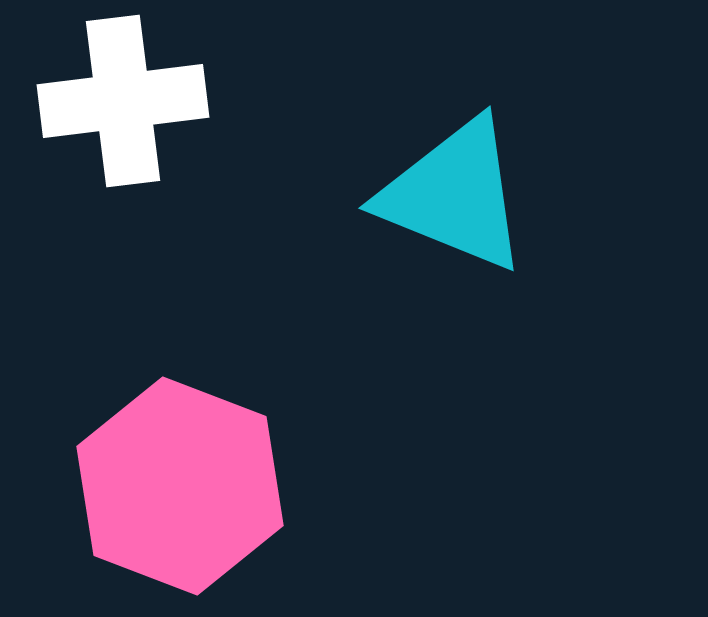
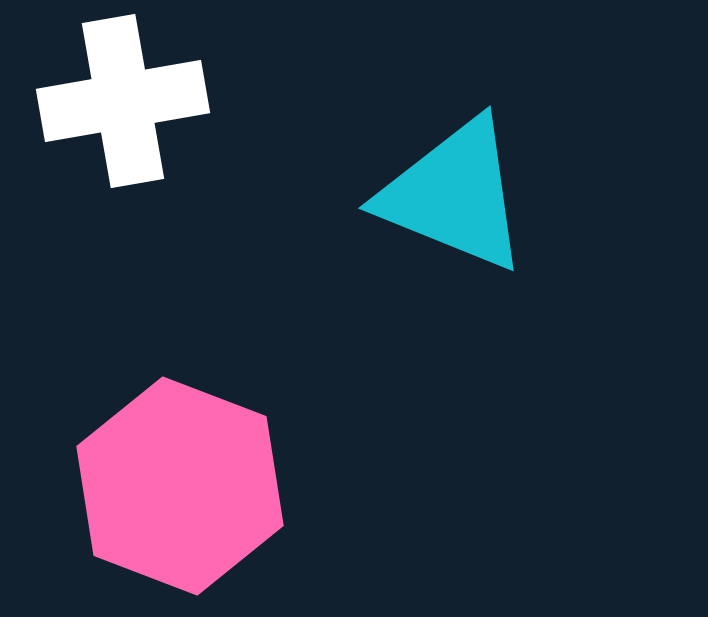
white cross: rotated 3 degrees counterclockwise
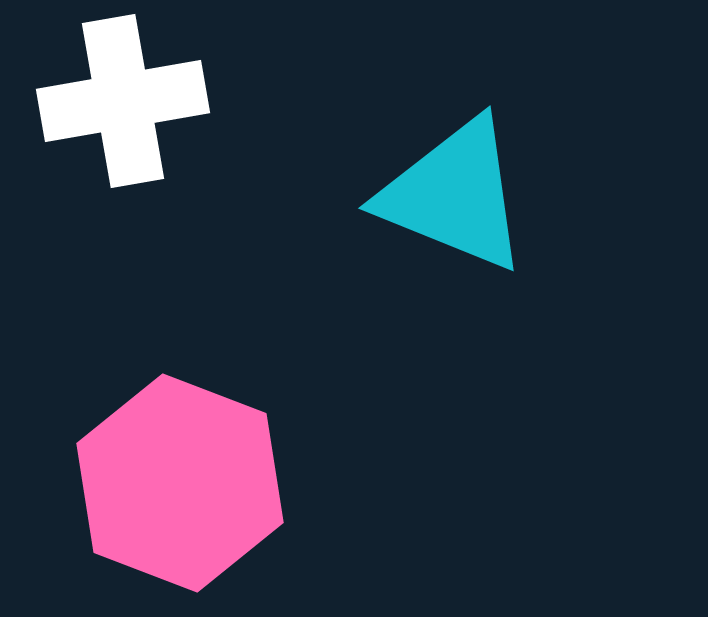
pink hexagon: moved 3 px up
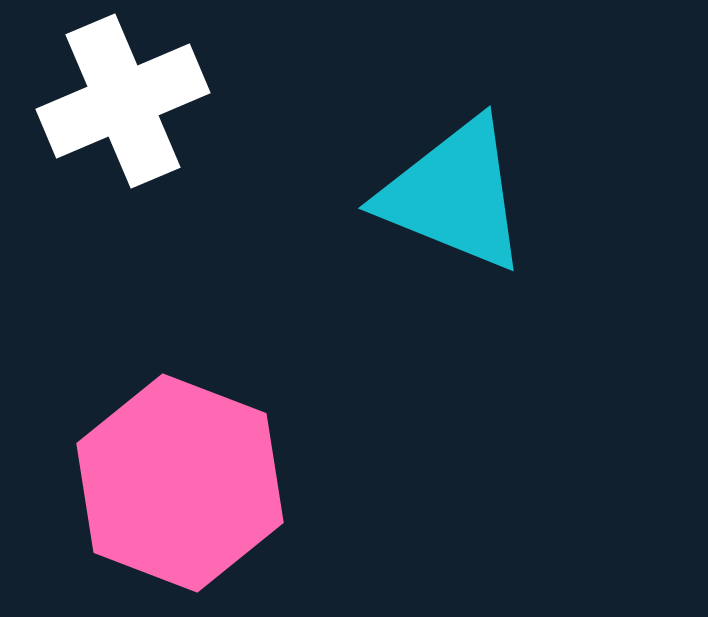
white cross: rotated 13 degrees counterclockwise
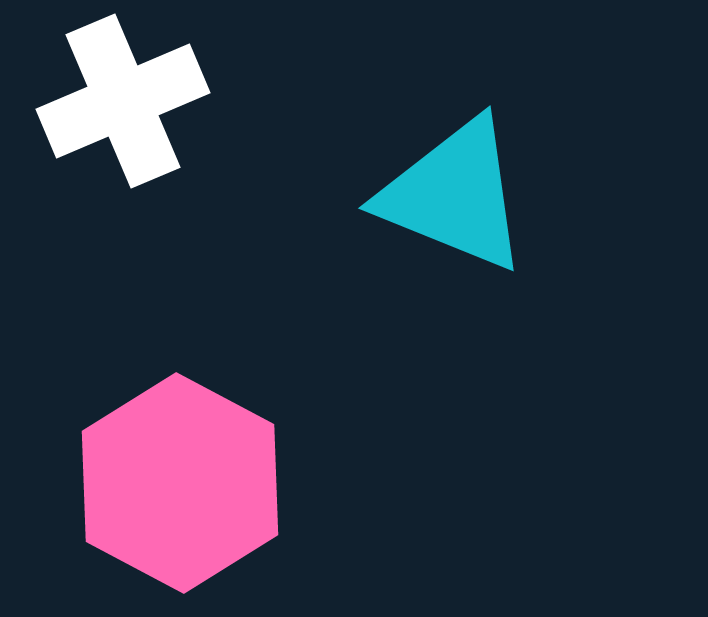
pink hexagon: rotated 7 degrees clockwise
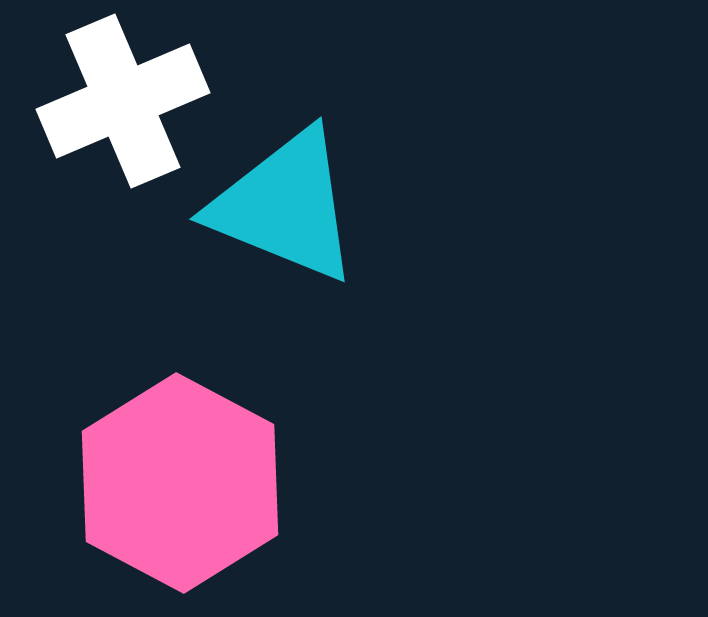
cyan triangle: moved 169 px left, 11 px down
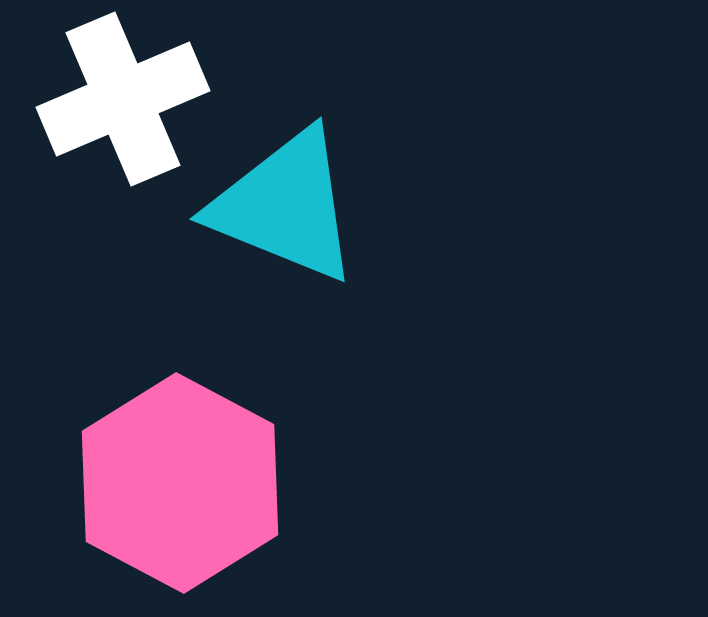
white cross: moved 2 px up
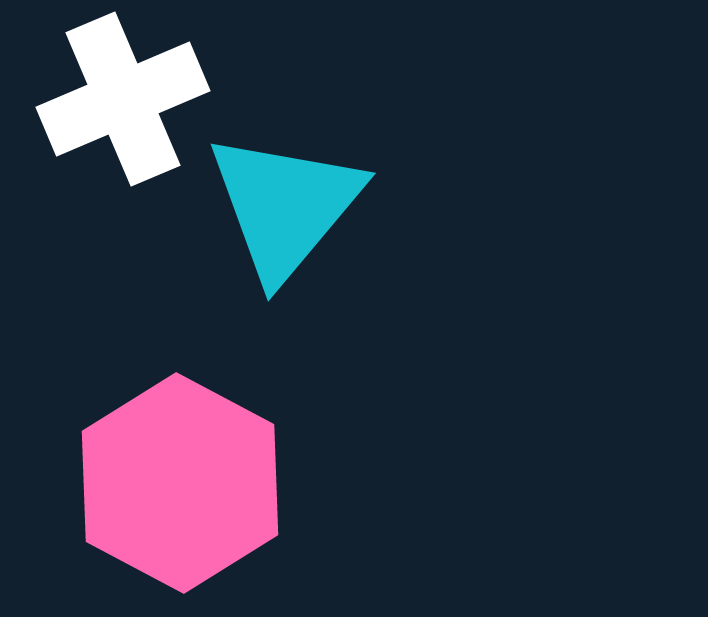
cyan triangle: rotated 48 degrees clockwise
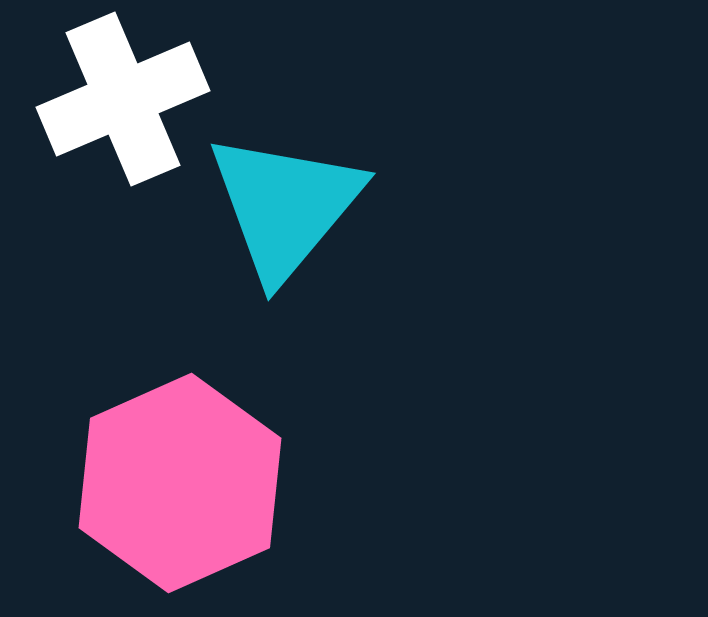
pink hexagon: rotated 8 degrees clockwise
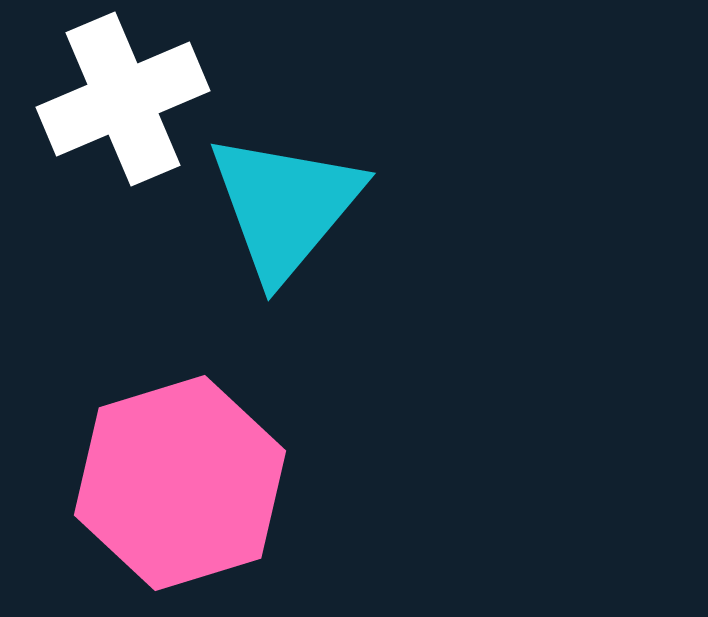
pink hexagon: rotated 7 degrees clockwise
